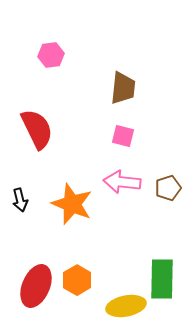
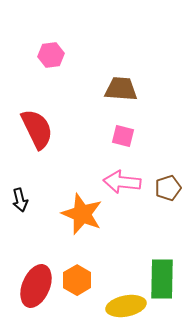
brown trapezoid: moved 2 px left, 1 px down; rotated 92 degrees counterclockwise
orange star: moved 10 px right, 10 px down
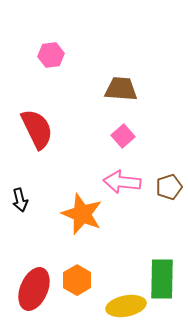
pink square: rotated 35 degrees clockwise
brown pentagon: moved 1 px right, 1 px up
red ellipse: moved 2 px left, 3 px down
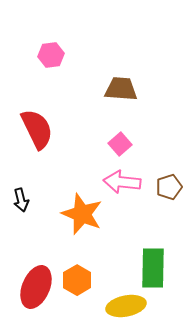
pink square: moved 3 px left, 8 px down
black arrow: moved 1 px right
green rectangle: moved 9 px left, 11 px up
red ellipse: moved 2 px right, 2 px up
